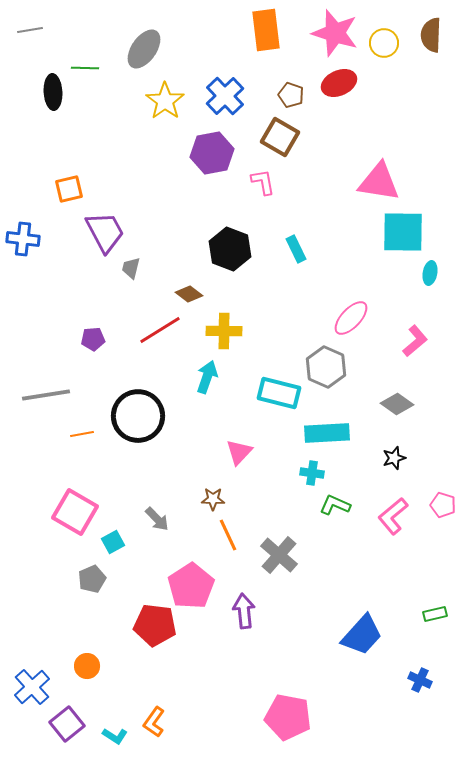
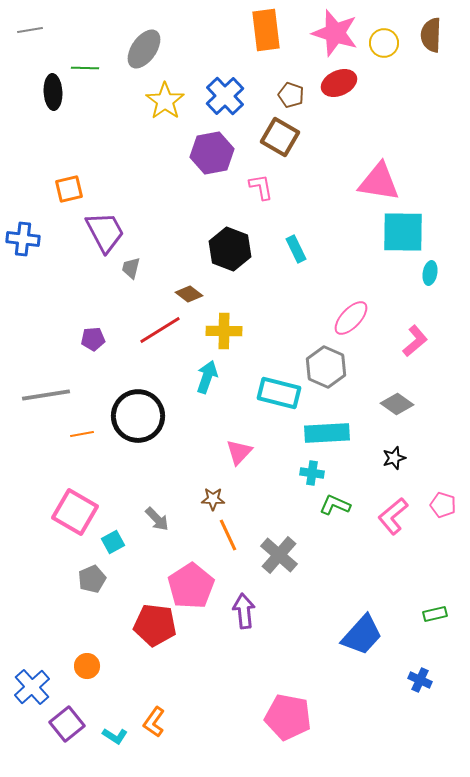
pink L-shape at (263, 182): moved 2 px left, 5 px down
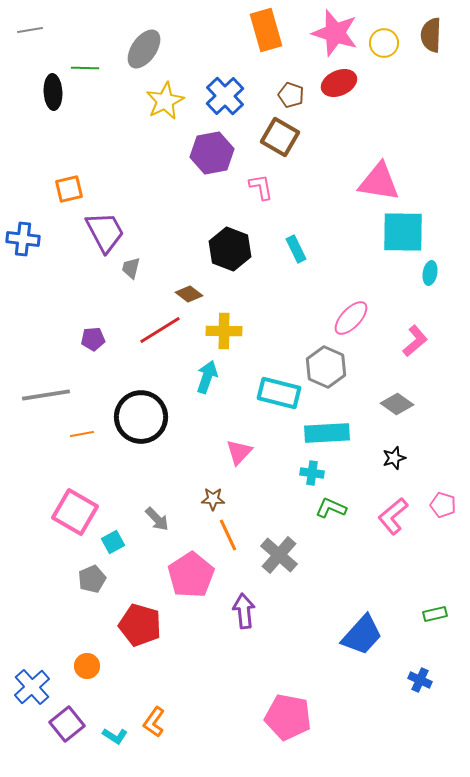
orange rectangle at (266, 30): rotated 9 degrees counterclockwise
yellow star at (165, 101): rotated 9 degrees clockwise
black circle at (138, 416): moved 3 px right, 1 px down
green L-shape at (335, 505): moved 4 px left, 3 px down
pink pentagon at (191, 586): moved 11 px up
red pentagon at (155, 625): moved 15 px left; rotated 9 degrees clockwise
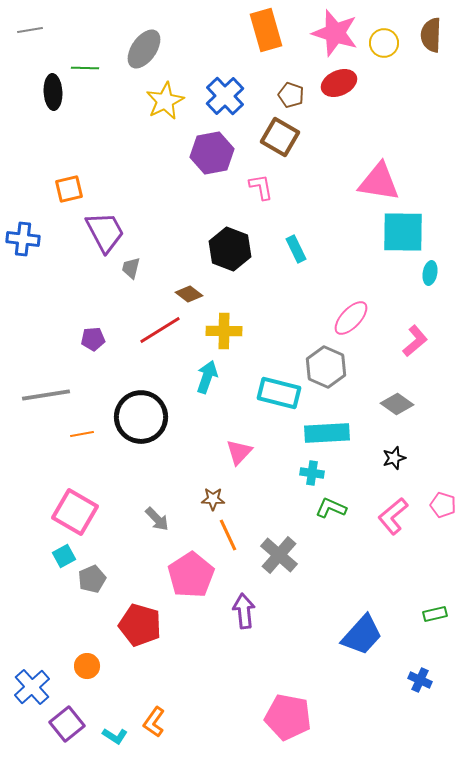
cyan square at (113, 542): moved 49 px left, 14 px down
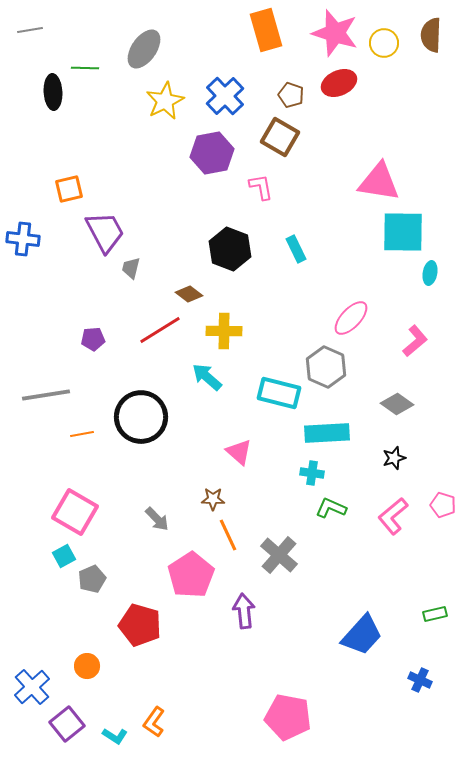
cyan arrow at (207, 377): rotated 68 degrees counterclockwise
pink triangle at (239, 452): rotated 32 degrees counterclockwise
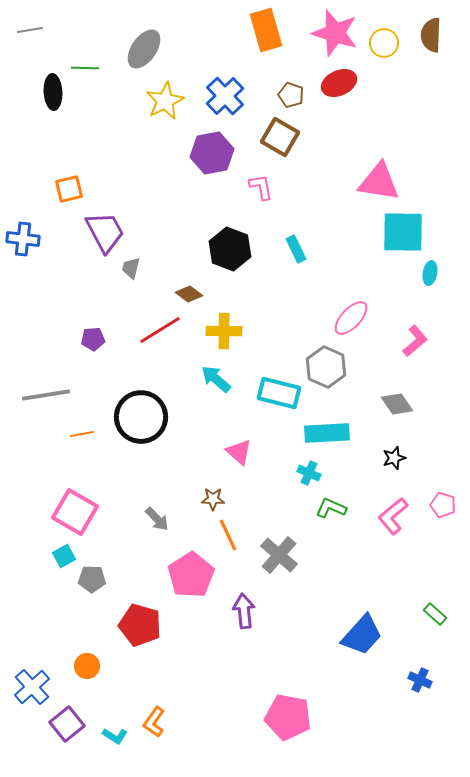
cyan arrow at (207, 377): moved 9 px right, 2 px down
gray diamond at (397, 404): rotated 20 degrees clockwise
cyan cross at (312, 473): moved 3 px left; rotated 15 degrees clockwise
gray pentagon at (92, 579): rotated 24 degrees clockwise
green rectangle at (435, 614): rotated 55 degrees clockwise
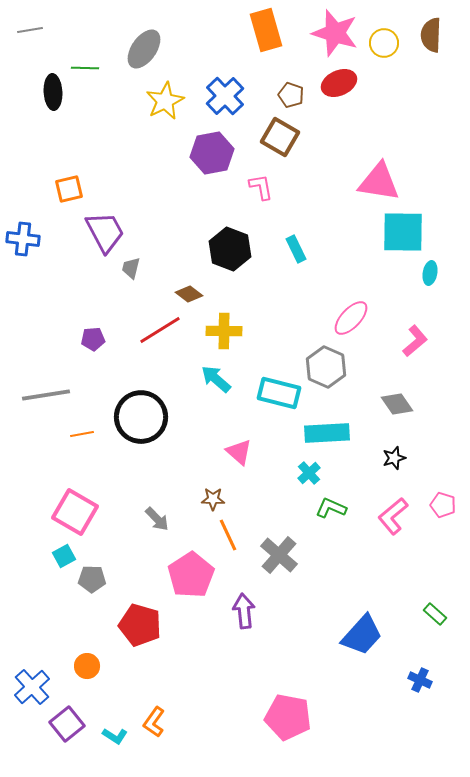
cyan cross at (309, 473): rotated 25 degrees clockwise
